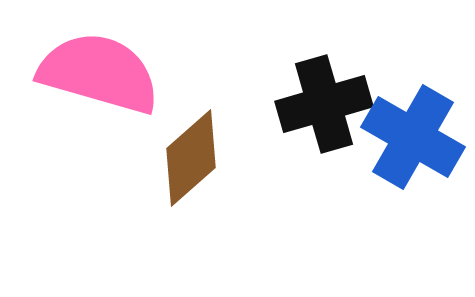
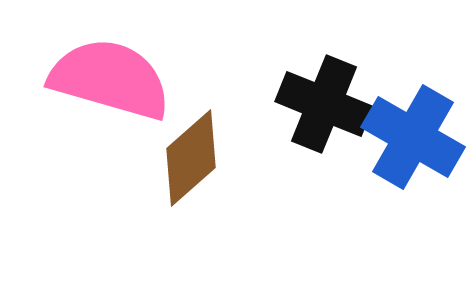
pink semicircle: moved 11 px right, 6 px down
black cross: rotated 38 degrees clockwise
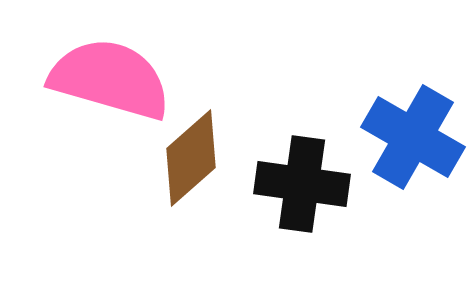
black cross: moved 22 px left, 80 px down; rotated 14 degrees counterclockwise
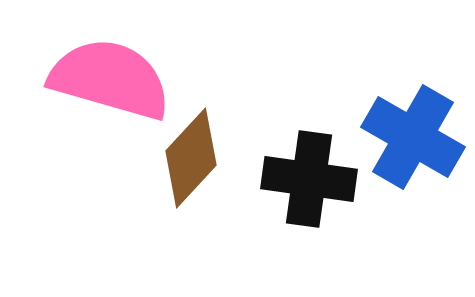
brown diamond: rotated 6 degrees counterclockwise
black cross: moved 7 px right, 5 px up
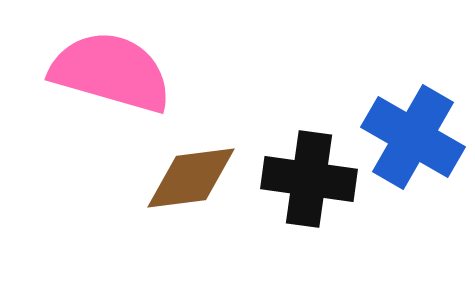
pink semicircle: moved 1 px right, 7 px up
brown diamond: moved 20 px down; rotated 40 degrees clockwise
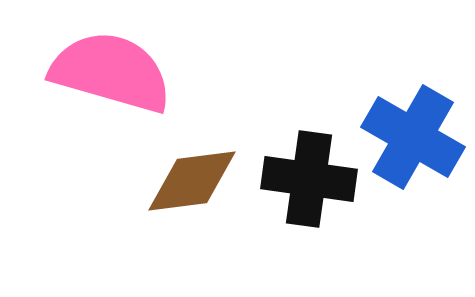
brown diamond: moved 1 px right, 3 px down
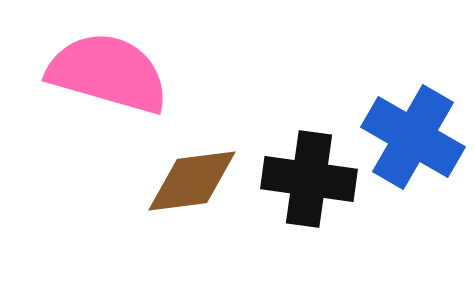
pink semicircle: moved 3 px left, 1 px down
